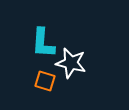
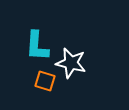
cyan L-shape: moved 6 px left, 3 px down
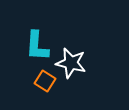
orange square: rotated 15 degrees clockwise
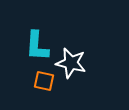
orange square: moved 1 px left; rotated 20 degrees counterclockwise
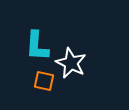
white star: rotated 12 degrees clockwise
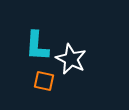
white star: moved 4 px up
